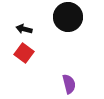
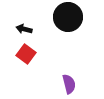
red square: moved 2 px right, 1 px down
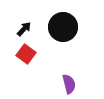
black circle: moved 5 px left, 10 px down
black arrow: rotated 119 degrees clockwise
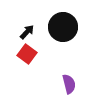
black arrow: moved 3 px right, 3 px down
red square: moved 1 px right
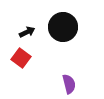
black arrow: rotated 21 degrees clockwise
red square: moved 6 px left, 4 px down
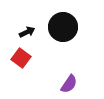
purple semicircle: rotated 48 degrees clockwise
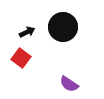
purple semicircle: rotated 90 degrees clockwise
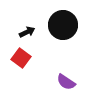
black circle: moved 2 px up
purple semicircle: moved 3 px left, 2 px up
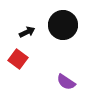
red square: moved 3 px left, 1 px down
